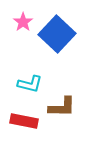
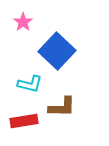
blue square: moved 17 px down
red rectangle: rotated 20 degrees counterclockwise
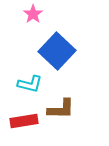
pink star: moved 10 px right, 8 px up
brown L-shape: moved 1 px left, 2 px down
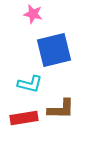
pink star: rotated 24 degrees counterclockwise
blue square: moved 3 px left, 1 px up; rotated 33 degrees clockwise
red rectangle: moved 3 px up
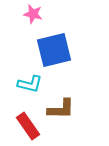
red rectangle: moved 4 px right, 8 px down; rotated 64 degrees clockwise
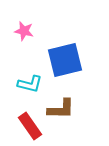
pink star: moved 9 px left, 17 px down
blue square: moved 11 px right, 10 px down
red rectangle: moved 2 px right
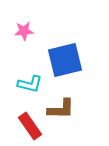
pink star: rotated 18 degrees counterclockwise
